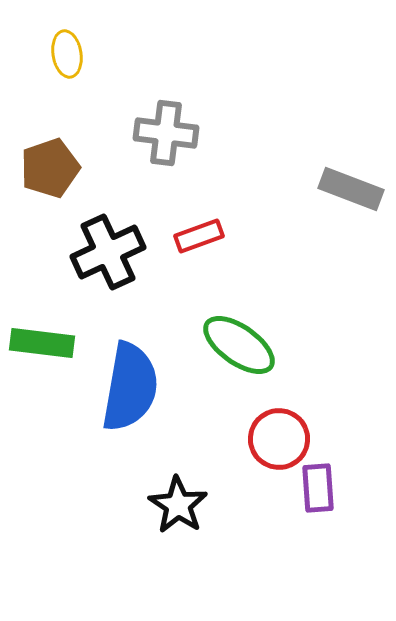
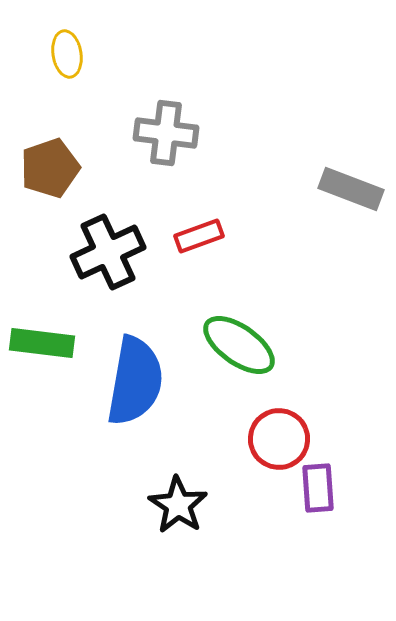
blue semicircle: moved 5 px right, 6 px up
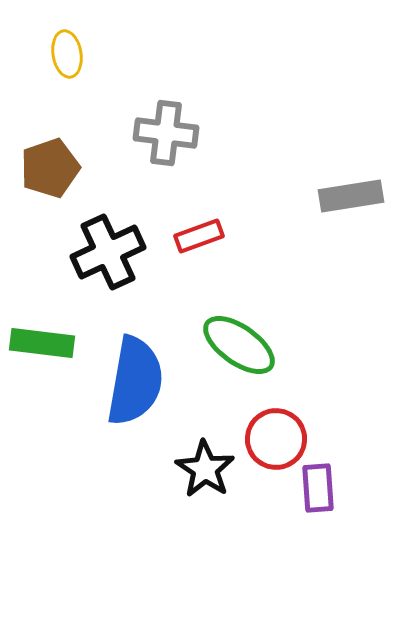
gray rectangle: moved 7 px down; rotated 30 degrees counterclockwise
red circle: moved 3 px left
black star: moved 27 px right, 36 px up
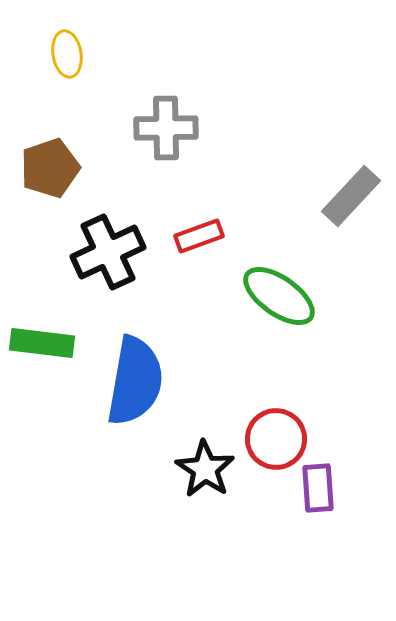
gray cross: moved 5 px up; rotated 8 degrees counterclockwise
gray rectangle: rotated 38 degrees counterclockwise
green ellipse: moved 40 px right, 49 px up
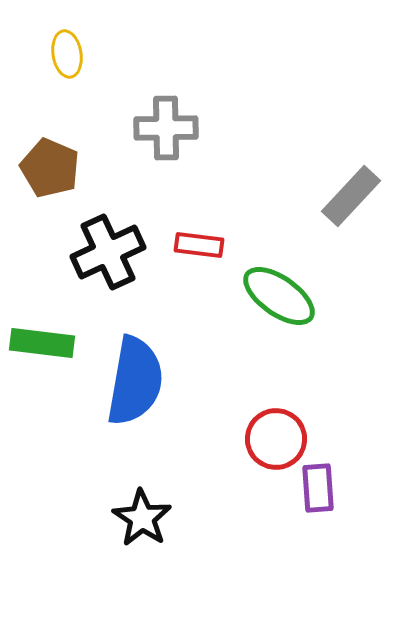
brown pentagon: rotated 30 degrees counterclockwise
red rectangle: moved 9 px down; rotated 27 degrees clockwise
black star: moved 63 px left, 49 px down
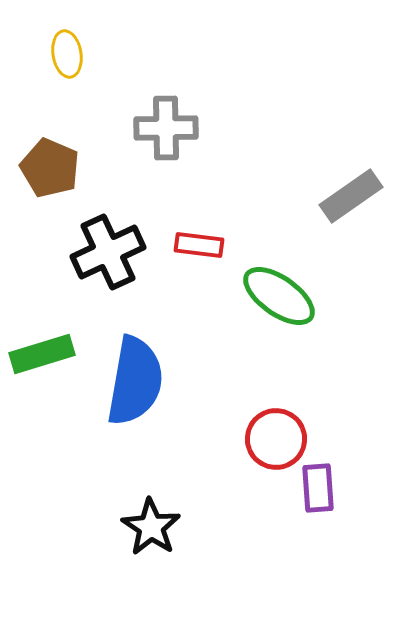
gray rectangle: rotated 12 degrees clockwise
green rectangle: moved 11 px down; rotated 24 degrees counterclockwise
black star: moved 9 px right, 9 px down
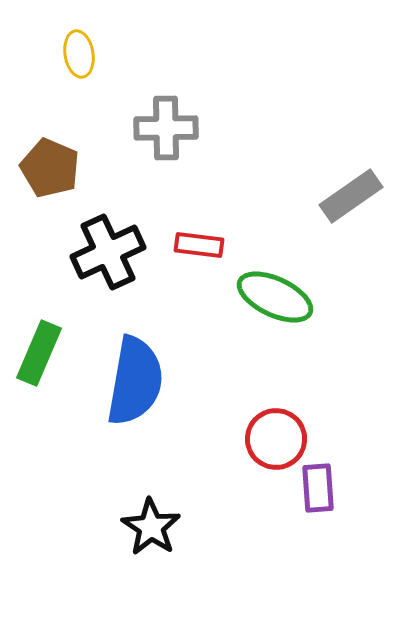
yellow ellipse: moved 12 px right
green ellipse: moved 4 px left, 1 px down; rotated 10 degrees counterclockwise
green rectangle: moved 3 px left, 1 px up; rotated 50 degrees counterclockwise
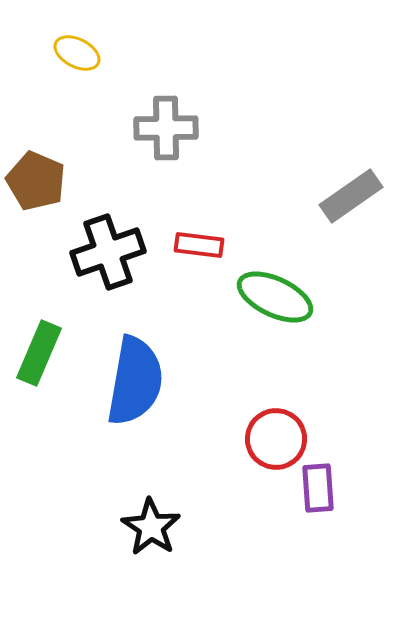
yellow ellipse: moved 2 px left, 1 px up; rotated 54 degrees counterclockwise
brown pentagon: moved 14 px left, 13 px down
black cross: rotated 6 degrees clockwise
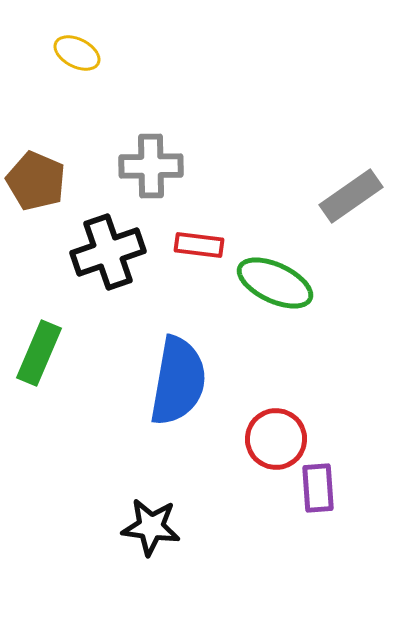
gray cross: moved 15 px left, 38 px down
green ellipse: moved 14 px up
blue semicircle: moved 43 px right
black star: rotated 26 degrees counterclockwise
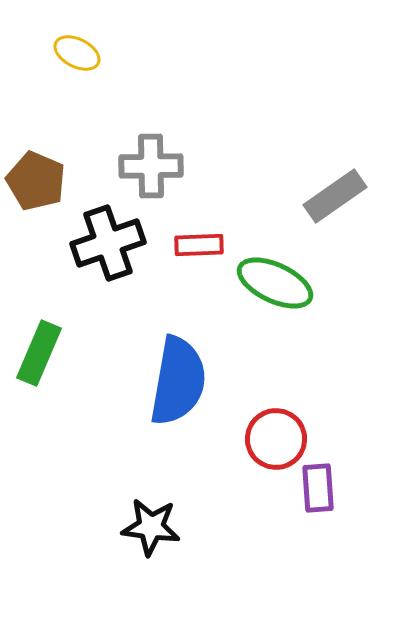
gray rectangle: moved 16 px left
red rectangle: rotated 9 degrees counterclockwise
black cross: moved 9 px up
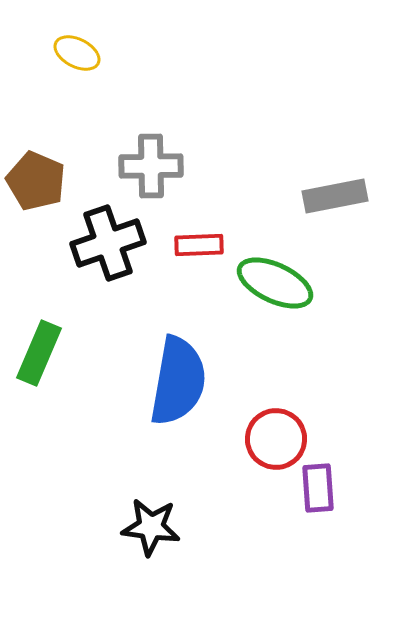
gray rectangle: rotated 24 degrees clockwise
